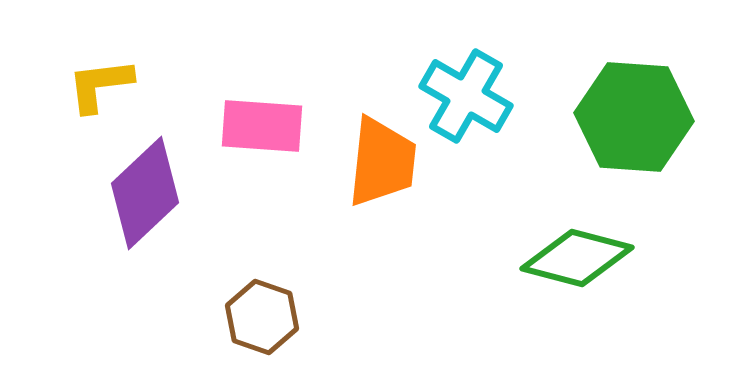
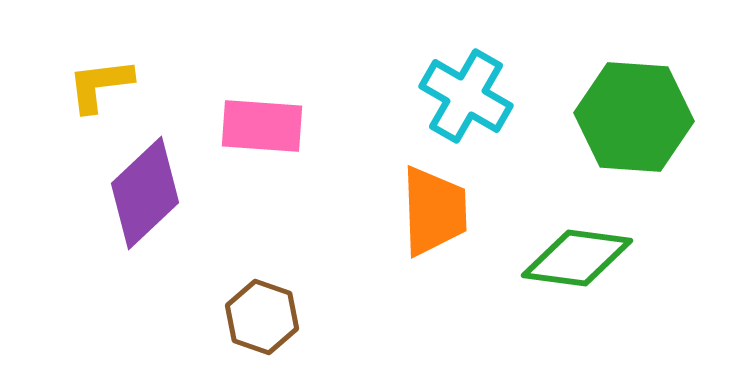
orange trapezoid: moved 52 px right, 49 px down; rotated 8 degrees counterclockwise
green diamond: rotated 7 degrees counterclockwise
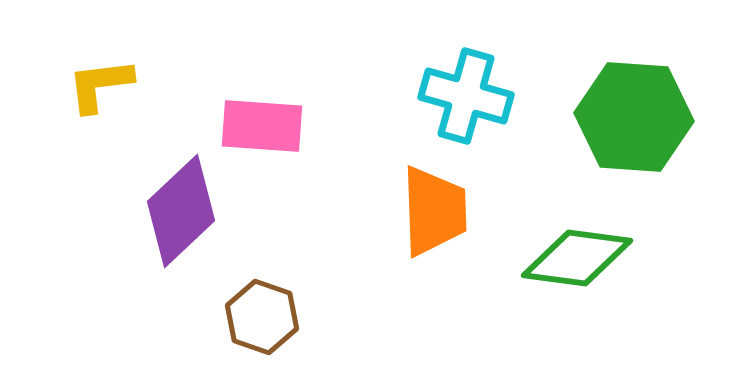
cyan cross: rotated 14 degrees counterclockwise
purple diamond: moved 36 px right, 18 px down
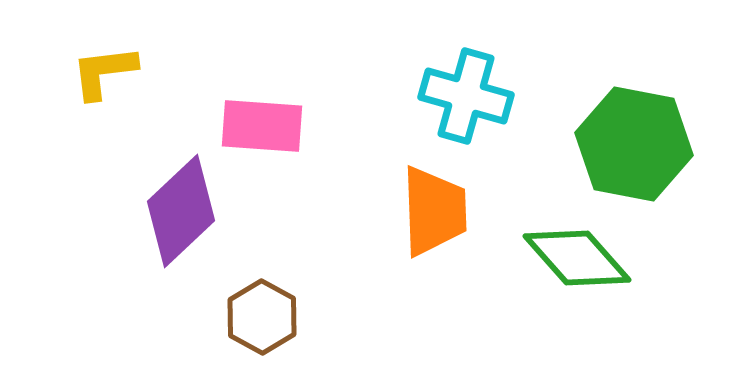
yellow L-shape: moved 4 px right, 13 px up
green hexagon: moved 27 px down; rotated 7 degrees clockwise
green diamond: rotated 41 degrees clockwise
brown hexagon: rotated 10 degrees clockwise
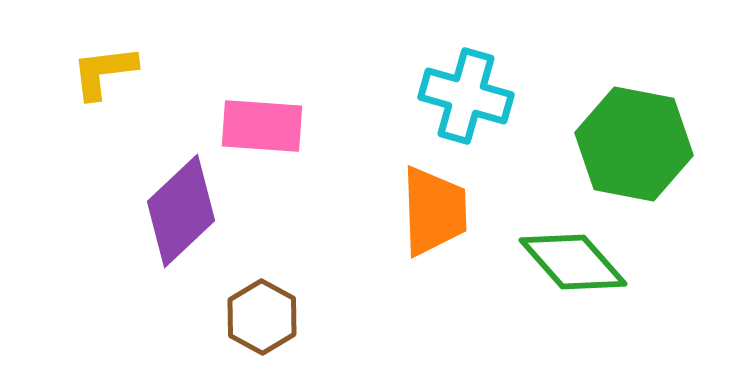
green diamond: moved 4 px left, 4 px down
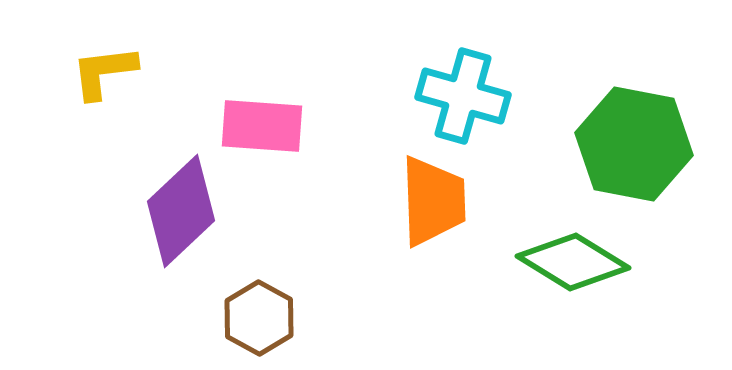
cyan cross: moved 3 px left
orange trapezoid: moved 1 px left, 10 px up
green diamond: rotated 17 degrees counterclockwise
brown hexagon: moved 3 px left, 1 px down
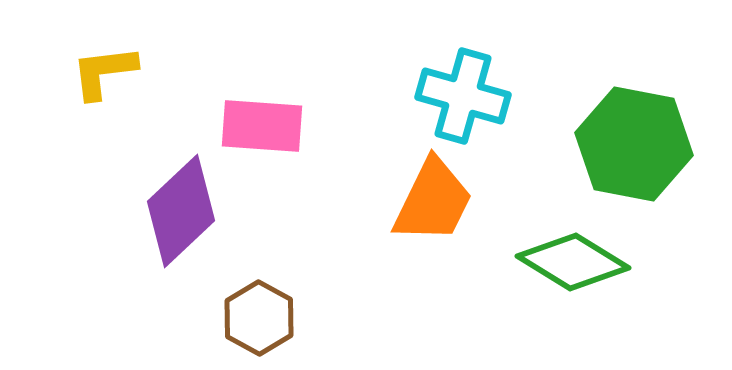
orange trapezoid: rotated 28 degrees clockwise
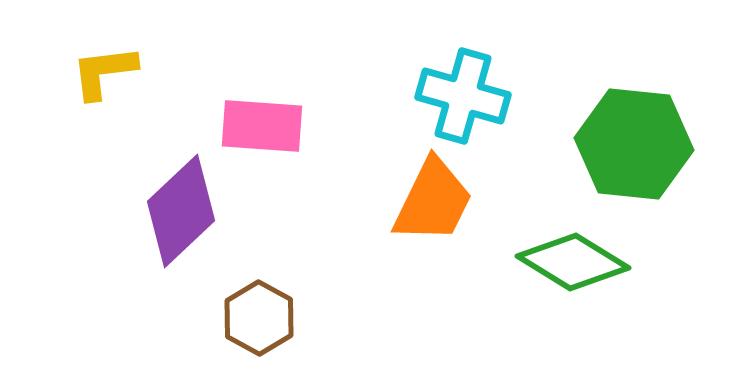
green hexagon: rotated 5 degrees counterclockwise
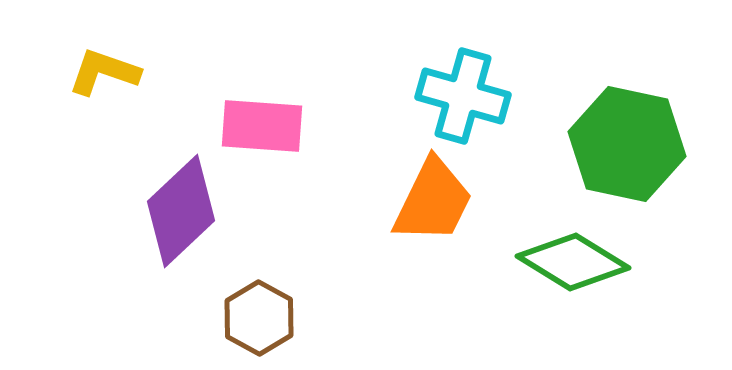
yellow L-shape: rotated 26 degrees clockwise
green hexagon: moved 7 px left; rotated 6 degrees clockwise
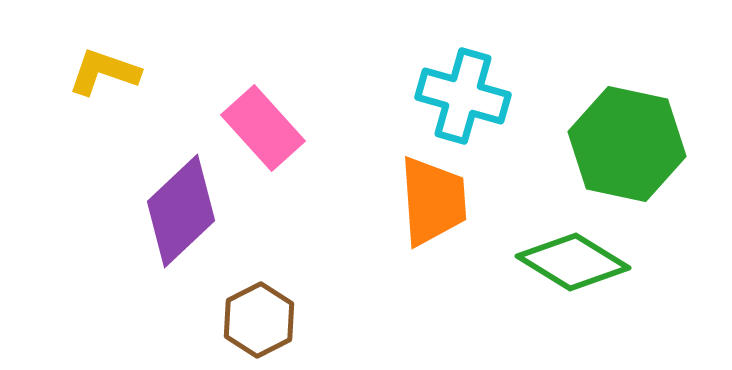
pink rectangle: moved 1 px right, 2 px down; rotated 44 degrees clockwise
orange trapezoid: rotated 30 degrees counterclockwise
brown hexagon: moved 2 px down; rotated 4 degrees clockwise
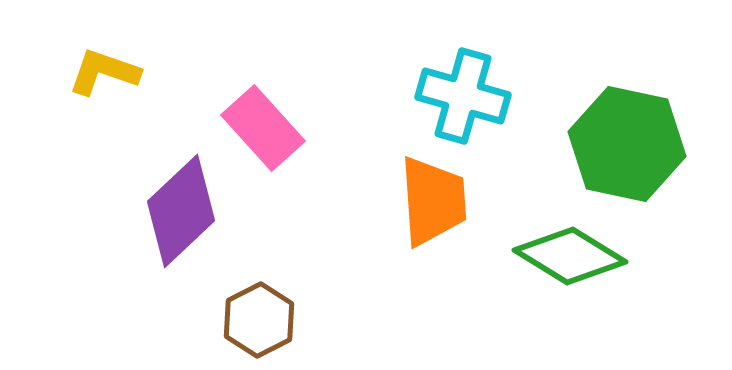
green diamond: moved 3 px left, 6 px up
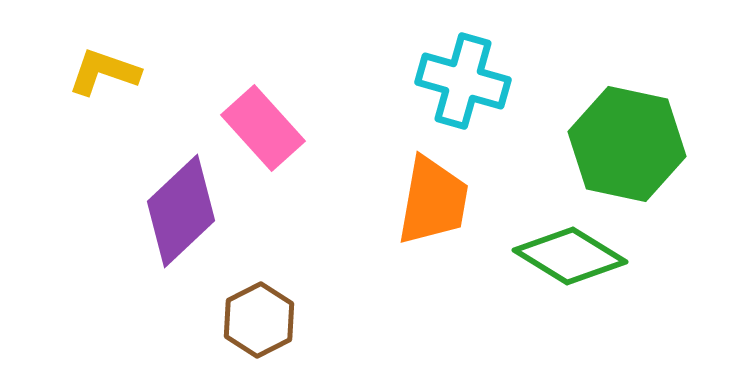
cyan cross: moved 15 px up
orange trapezoid: rotated 14 degrees clockwise
